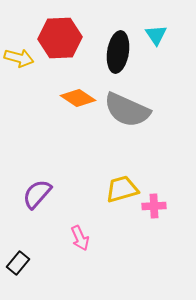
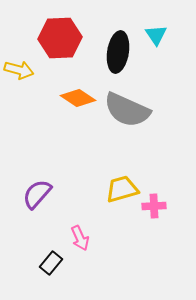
yellow arrow: moved 12 px down
black rectangle: moved 33 px right
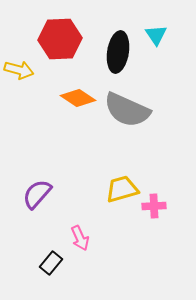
red hexagon: moved 1 px down
